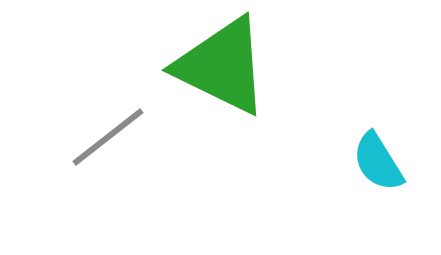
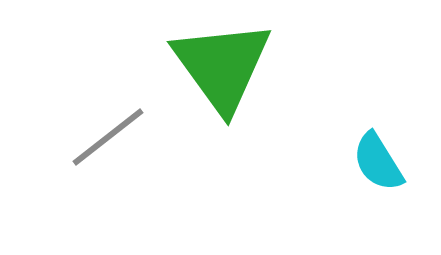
green triangle: rotated 28 degrees clockwise
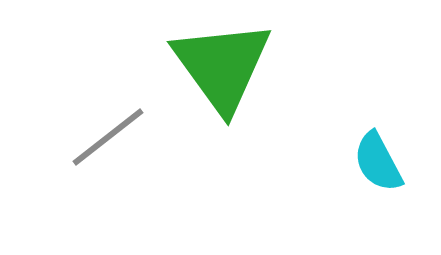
cyan semicircle: rotated 4 degrees clockwise
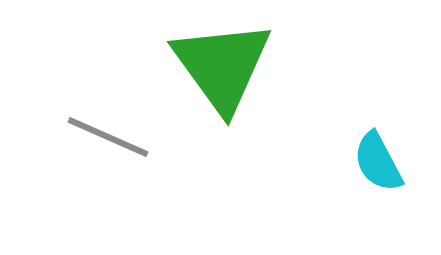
gray line: rotated 62 degrees clockwise
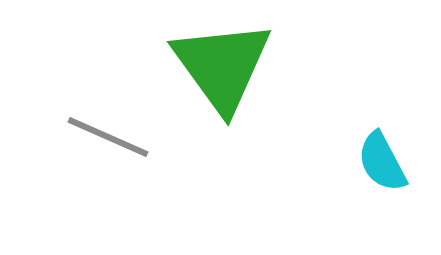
cyan semicircle: moved 4 px right
